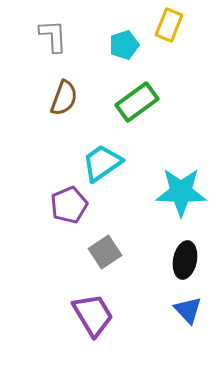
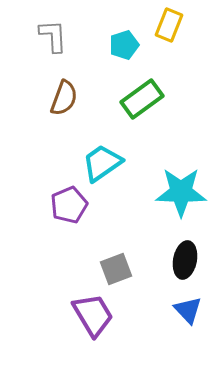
green rectangle: moved 5 px right, 3 px up
gray square: moved 11 px right, 17 px down; rotated 12 degrees clockwise
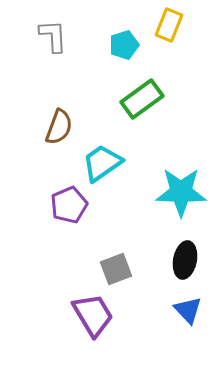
brown semicircle: moved 5 px left, 29 px down
